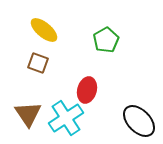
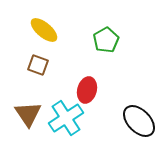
brown square: moved 2 px down
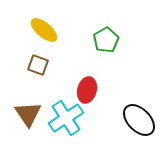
black ellipse: moved 1 px up
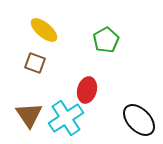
brown square: moved 3 px left, 2 px up
brown triangle: moved 1 px right, 1 px down
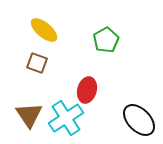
brown square: moved 2 px right
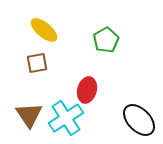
brown square: rotated 30 degrees counterclockwise
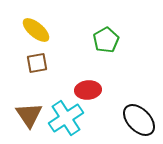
yellow ellipse: moved 8 px left
red ellipse: moved 1 px right; rotated 70 degrees clockwise
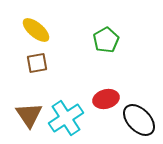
red ellipse: moved 18 px right, 9 px down; rotated 10 degrees counterclockwise
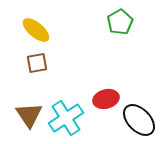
green pentagon: moved 14 px right, 18 px up
